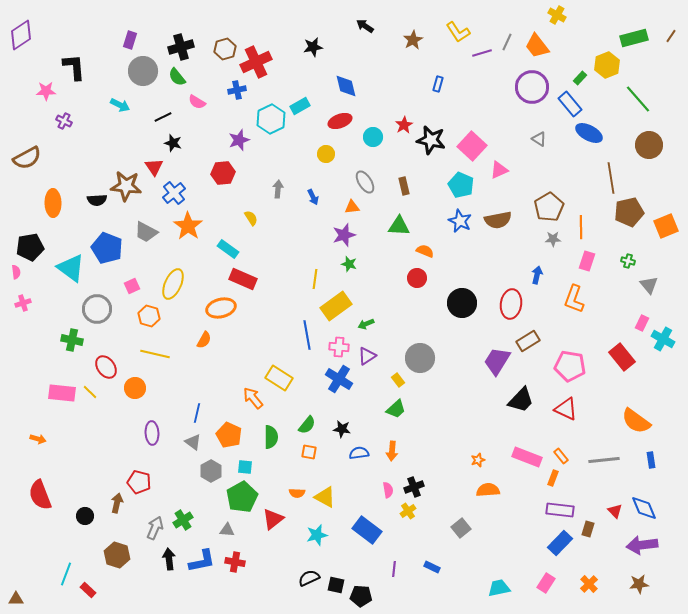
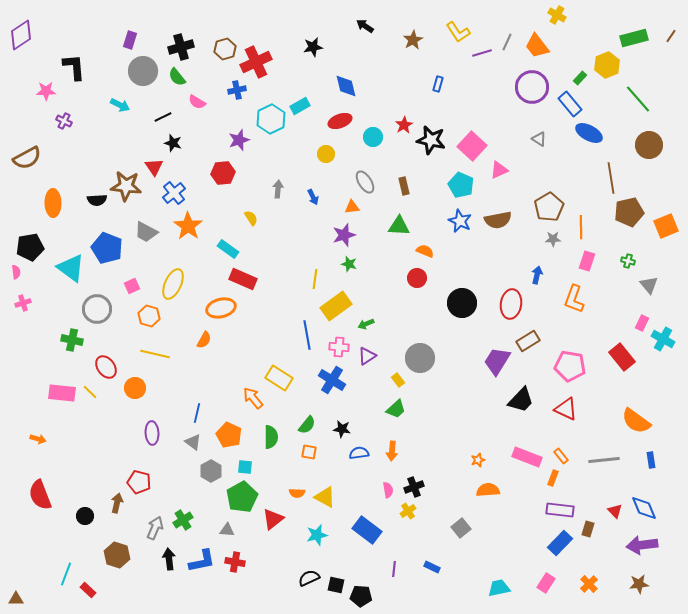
blue cross at (339, 379): moved 7 px left, 1 px down
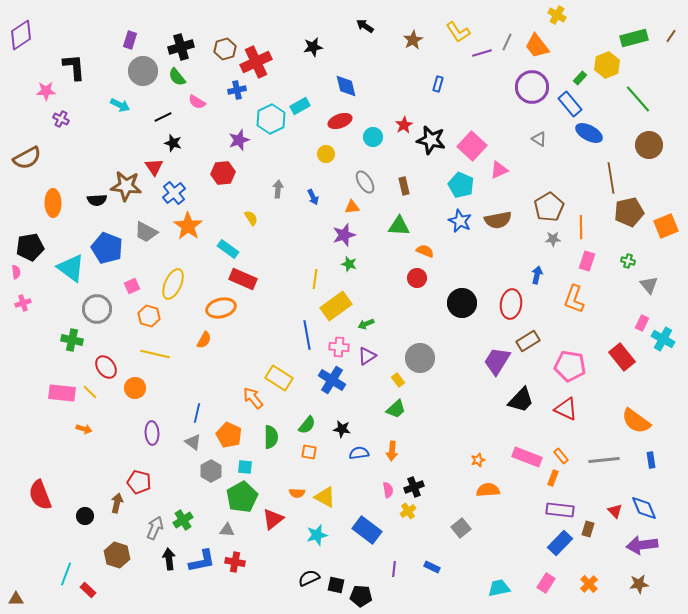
purple cross at (64, 121): moved 3 px left, 2 px up
orange arrow at (38, 439): moved 46 px right, 10 px up
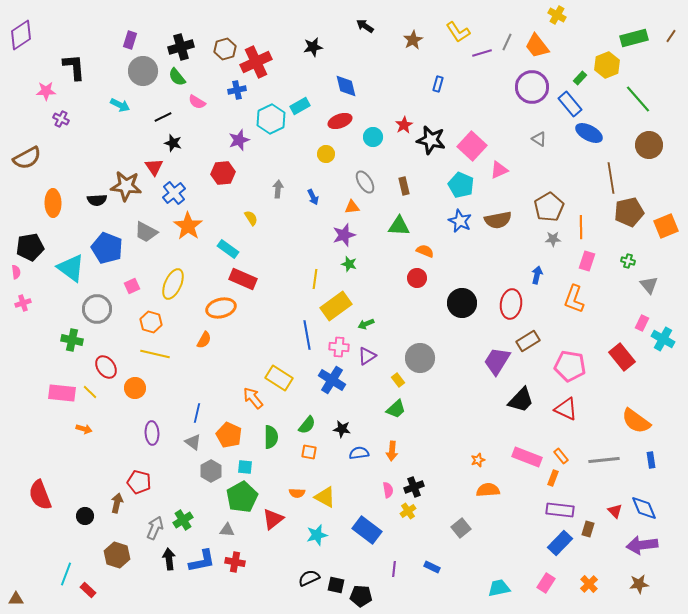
orange hexagon at (149, 316): moved 2 px right, 6 px down
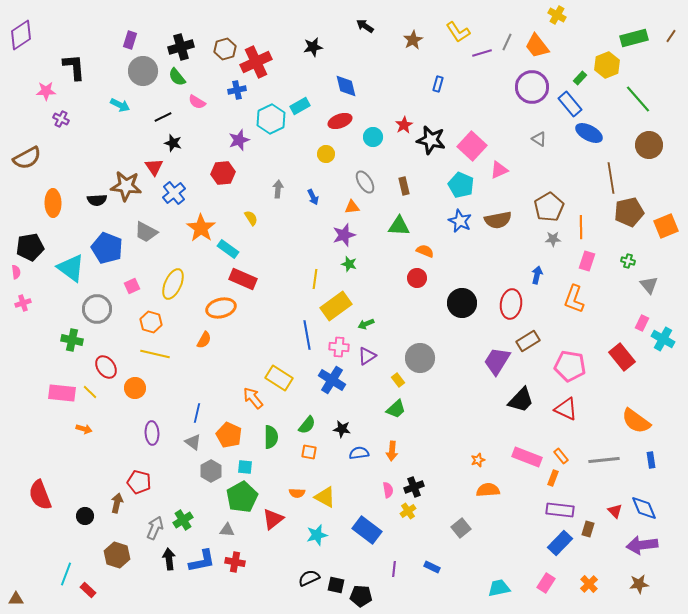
orange star at (188, 226): moved 13 px right, 2 px down
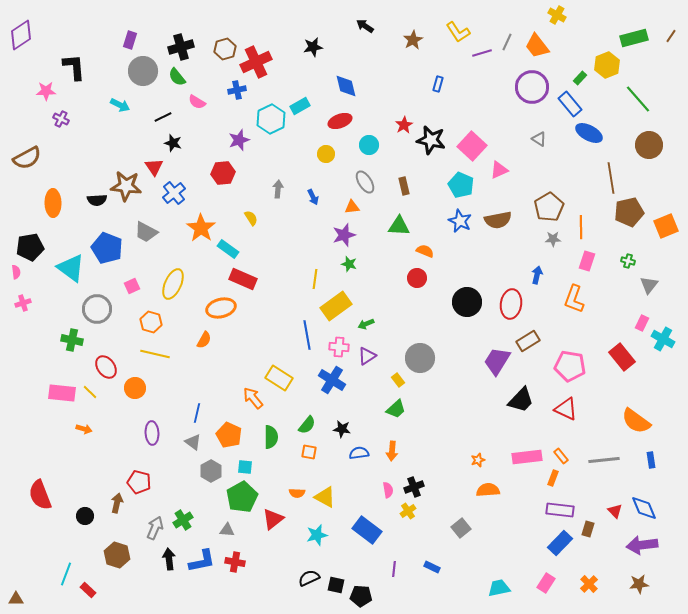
cyan circle at (373, 137): moved 4 px left, 8 px down
gray triangle at (649, 285): rotated 18 degrees clockwise
black circle at (462, 303): moved 5 px right, 1 px up
pink rectangle at (527, 457): rotated 28 degrees counterclockwise
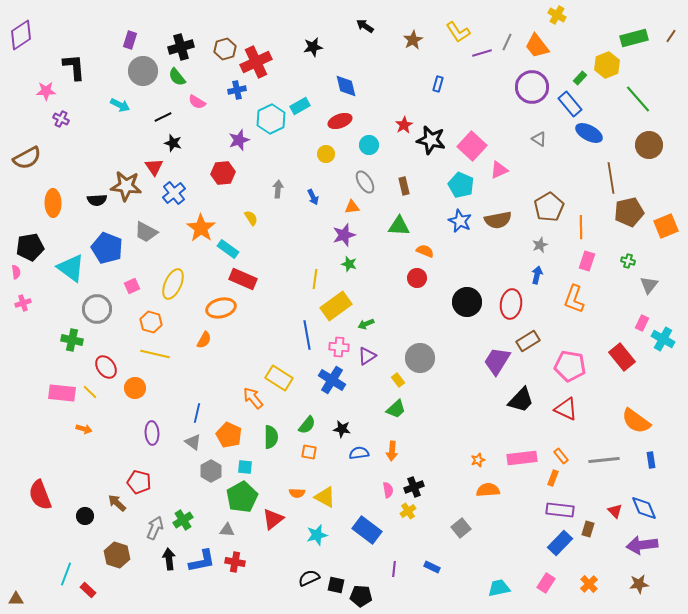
gray star at (553, 239): moved 13 px left, 6 px down; rotated 21 degrees counterclockwise
pink rectangle at (527, 457): moved 5 px left, 1 px down
brown arrow at (117, 503): rotated 60 degrees counterclockwise
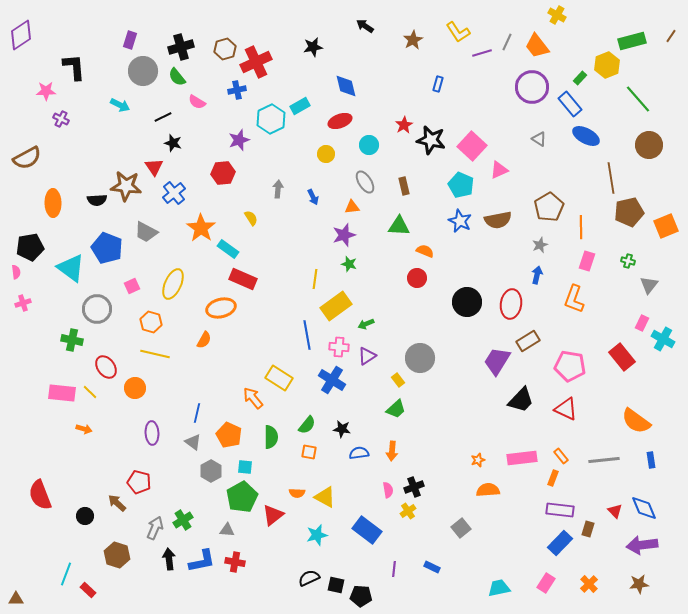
green rectangle at (634, 38): moved 2 px left, 3 px down
blue ellipse at (589, 133): moved 3 px left, 3 px down
red triangle at (273, 519): moved 4 px up
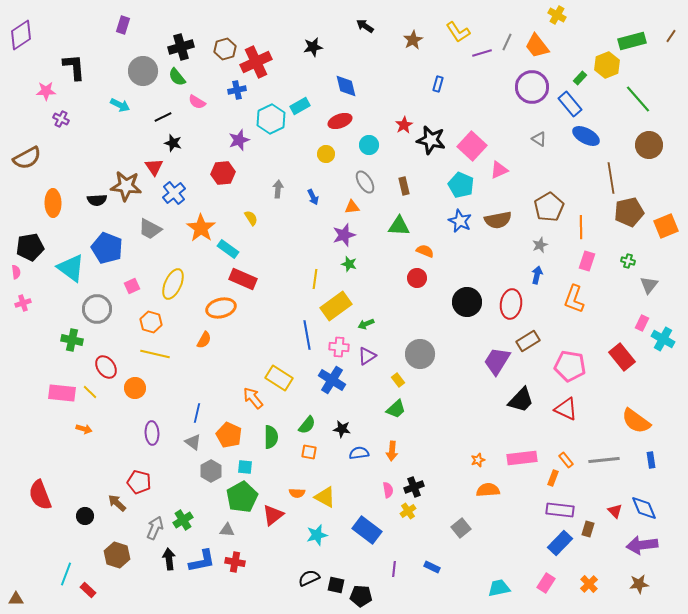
purple rectangle at (130, 40): moved 7 px left, 15 px up
gray trapezoid at (146, 232): moved 4 px right, 3 px up
gray circle at (420, 358): moved 4 px up
orange rectangle at (561, 456): moved 5 px right, 4 px down
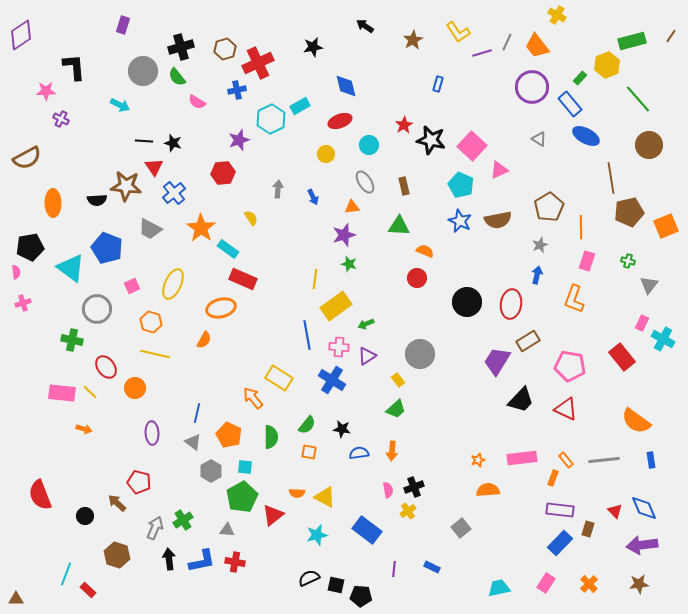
red cross at (256, 62): moved 2 px right, 1 px down
black line at (163, 117): moved 19 px left, 24 px down; rotated 30 degrees clockwise
